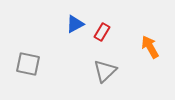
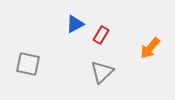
red rectangle: moved 1 px left, 3 px down
orange arrow: moved 1 px down; rotated 110 degrees counterclockwise
gray triangle: moved 3 px left, 1 px down
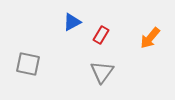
blue triangle: moved 3 px left, 2 px up
orange arrow: moved 10 px up
gray triangle: rotated 10 degrees counterclockwise
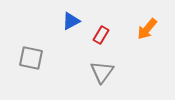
blue triangle: moved 1 px left, 1 px up
orange arrow: moved 3 px left, 9 px up
gray square: moved 3 px right, 6 px up
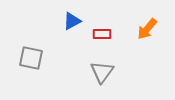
blue triangle: moved 1 px right
red rectangle: moved 1 px right, 1 px up; rotated 60 degrees clockwise
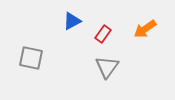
orange arrow: moved 2 px left; rotated 15 degrees clockwise
red rectangle: moved 1 px right; rotated 54 degrees counterclockwise
gray triangle: moved 5 px right, 5 px up
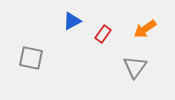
gray triangle: moved 28 px right
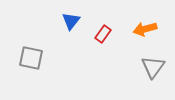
blue triangle: moved 1 px left; rotated 24 degrees counterclockwise
orange arrow: rotated 20 degrees clockwise
gray triangle: moved 18 px right
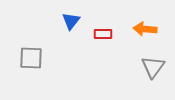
orange arrow: rotated 20 degrees clockwise
red rectangle: rotated 54 degrees clockwise
gray square: rotated 10 degrees counterclockwise
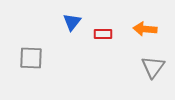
blue triangle: moved 1 px right, 1 px down
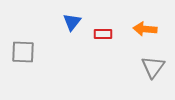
gray square: moved 8 px left, 6 px up
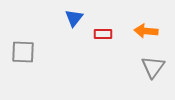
blue triangle: moved 2 px right, 4 px up
orange arrow: moved 1 px right, 2 px down
